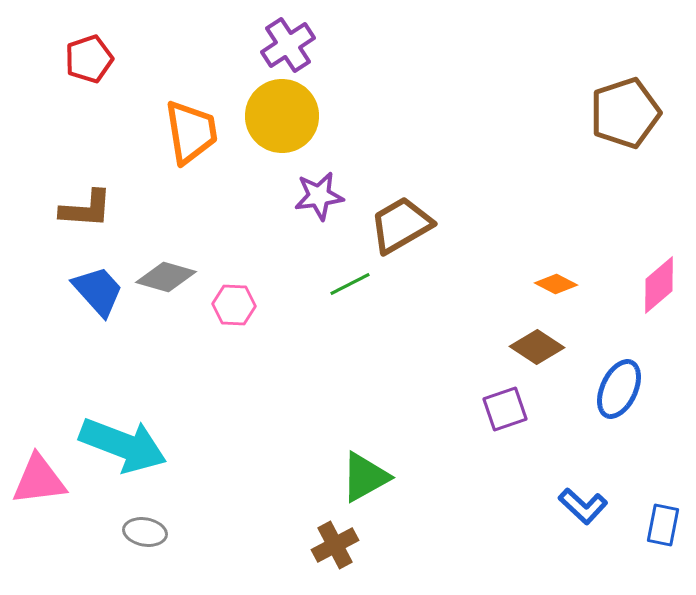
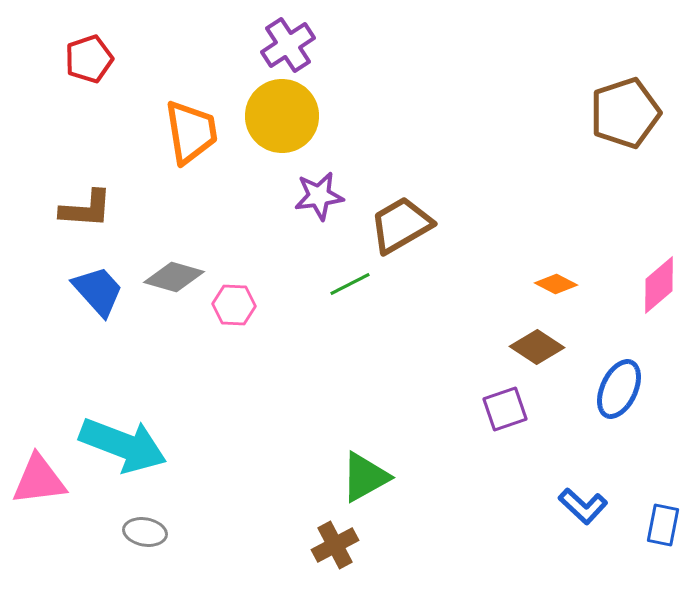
gray diamond: moved 8 px right
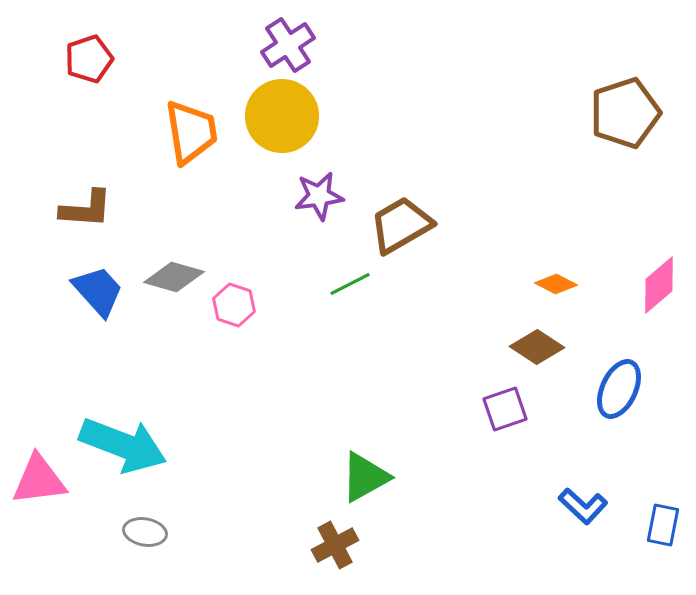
pink hexagon: rotated 15 degrees clockwise
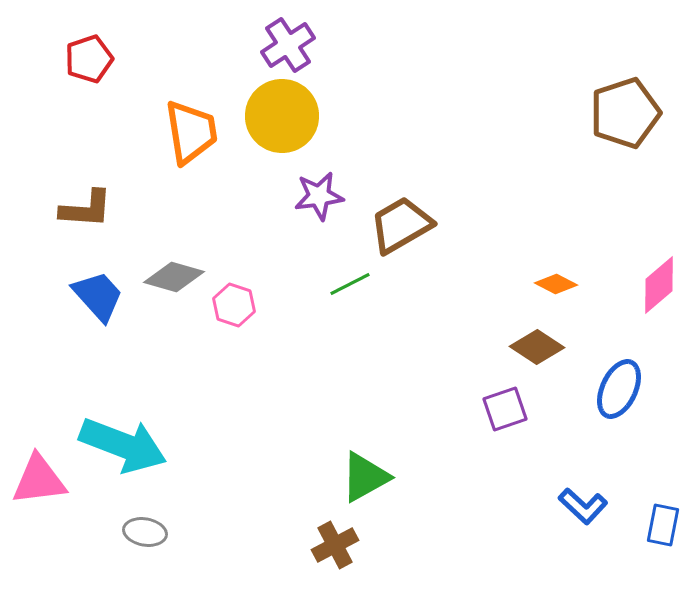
blue trapezoid: moved 5 px down
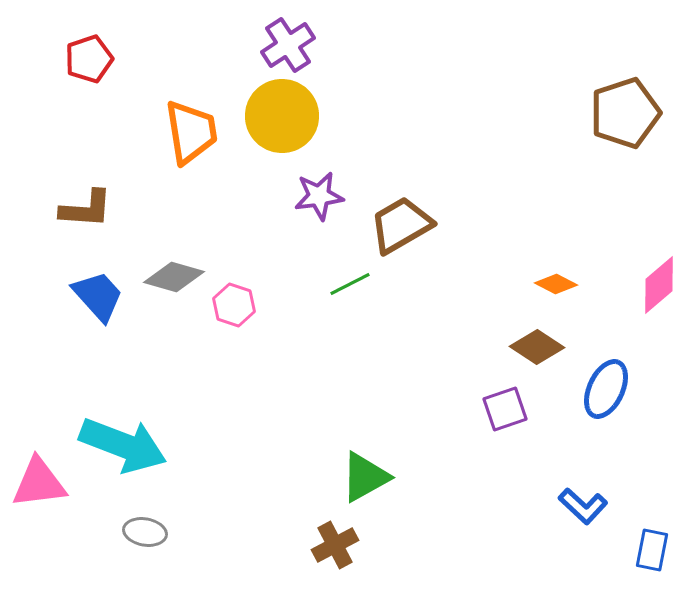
blue ellipse: moved 13 px left
pink triangle: moved 3 px down
blue rectangle: moved 11 px left, 25 px down
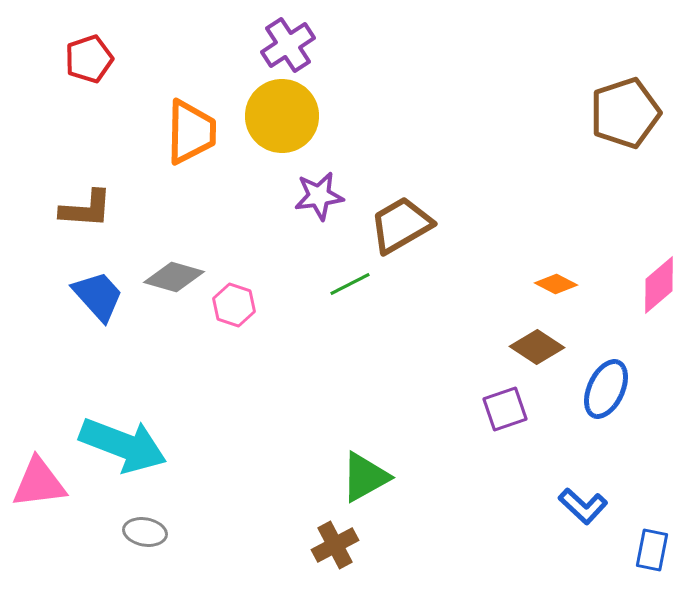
orange trapezoid: rotated 10 degrees clockwise
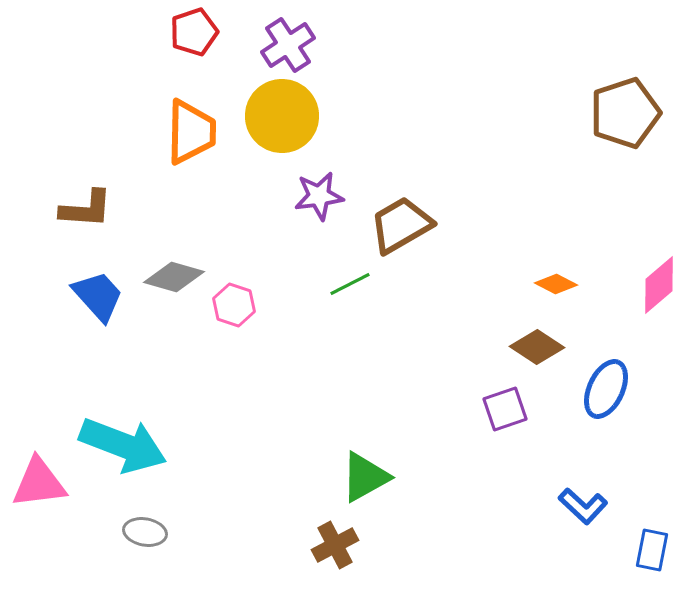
red pentagon: moved 105 px right, 27 px up
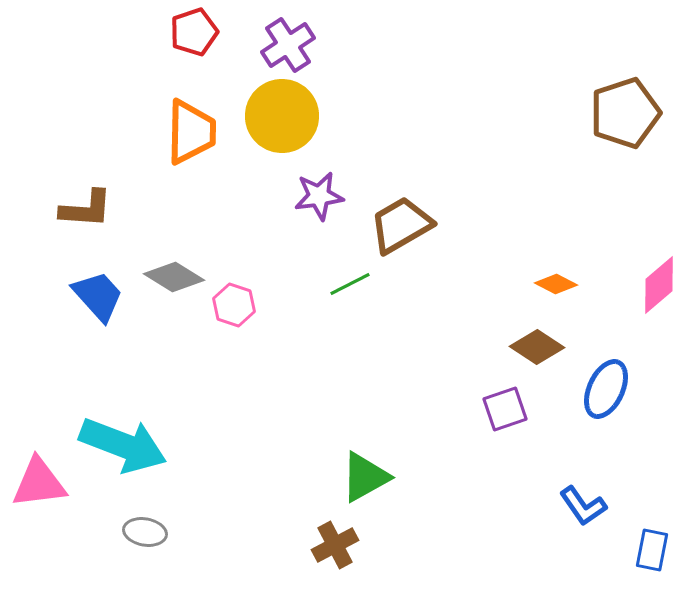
gray diamond: rotated 16 degrees clockwise
blue L-shape: rotated 12 degrees clockwise
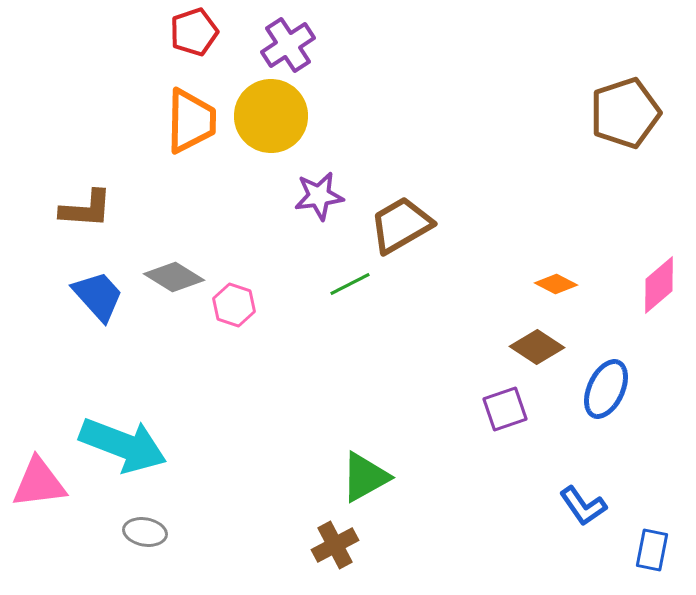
yellow circle: moved 11 px left
orange trapezoid: moved 11 px up
